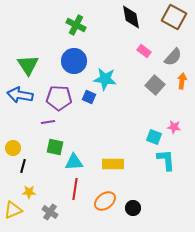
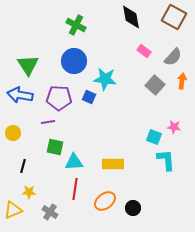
yellow circle: moved 15 px up
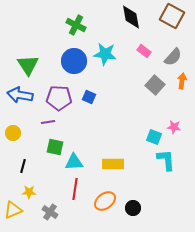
brown square: moved 2 px left, 1 px up
cyan star: moved 25 px up
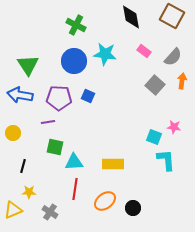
blue square: moved 1 px left, 1 px up
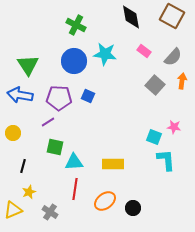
purple line: rotated 24 degrees counterclockwise
yellow star: rotated 24 degrees counterclockwise
